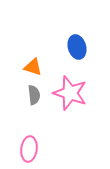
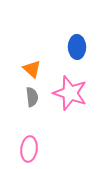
blue ellipse: rotated 15 degrees clockwise
orange triangle: moved 1 px left, 2 px down; rotated 24 degrees clockwise
gray semicircle: moved 2 px left, 2 px down
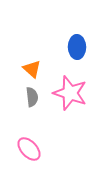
pink ellipse: rotated 50 degrees counterclockwise
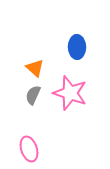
orange triangle: moved 3 px right, 1 px up
gray semicircle: moved 1 px right, 2 px up; rotated 150 degrees counterclockwise
pink ellipse: rotated 25 degrees clockwise
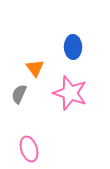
blue ellipse: moved 4 px left
orange triangle: rotated 12 degrees clockwise
gray semicircle: moved 14 px left, 1 px up
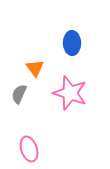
blue ellipse: moved 1 px left, 4 px up
